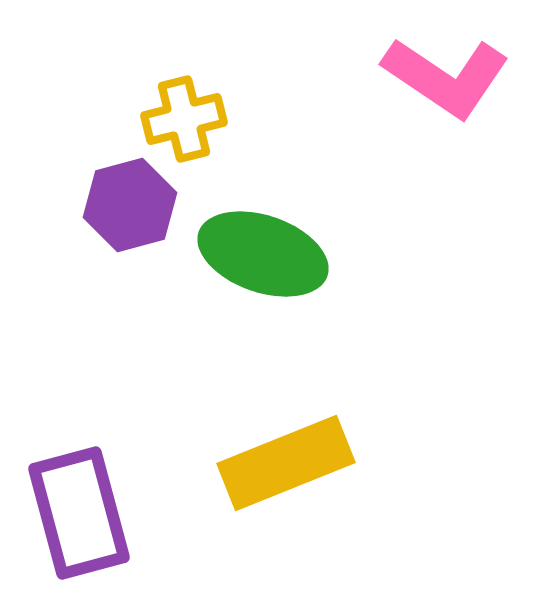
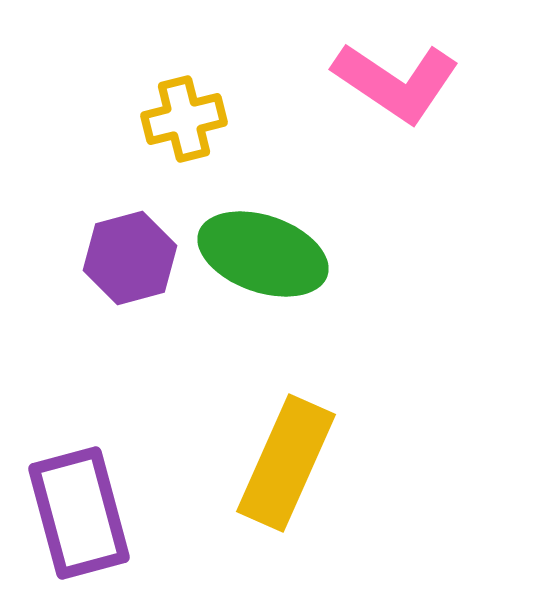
pink L-shape: moved 50 px left, 5 px down
purple hexagon: moved 53 px down
yellow rectangle: rotated 44 degrees counterclockwise
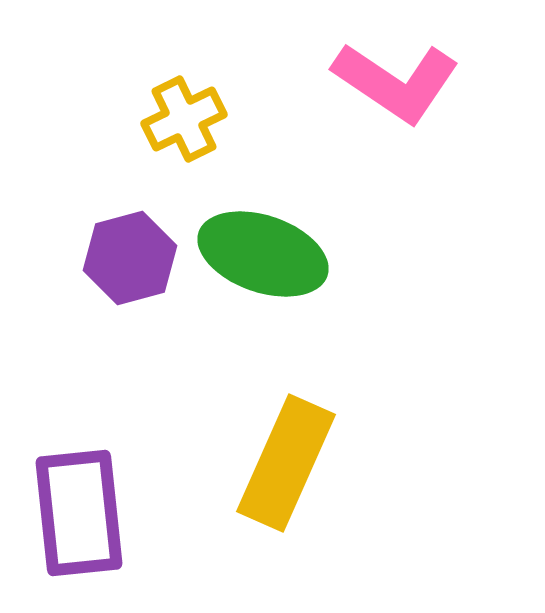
yellow cross: rotated 12 degrees counterclockwise
purple rectangle: rotated 9 degrees clockwise
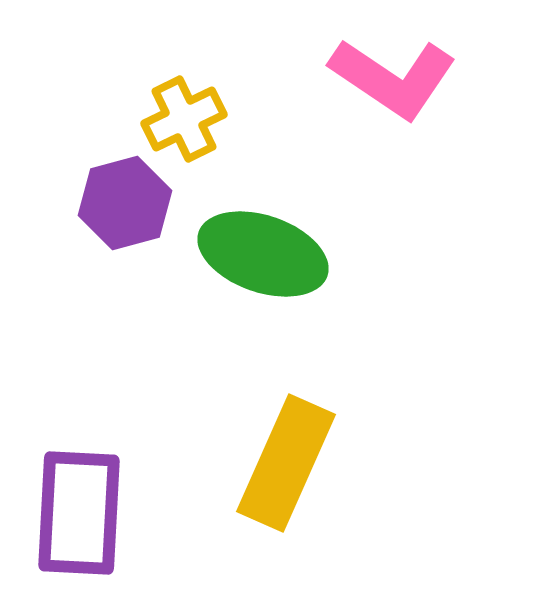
pink L-shape: moved 3 px left, 4 px up
purple hexagon: moved 5 px left, 55 px up
purple rectangle: rotated 9 degrees clockwise
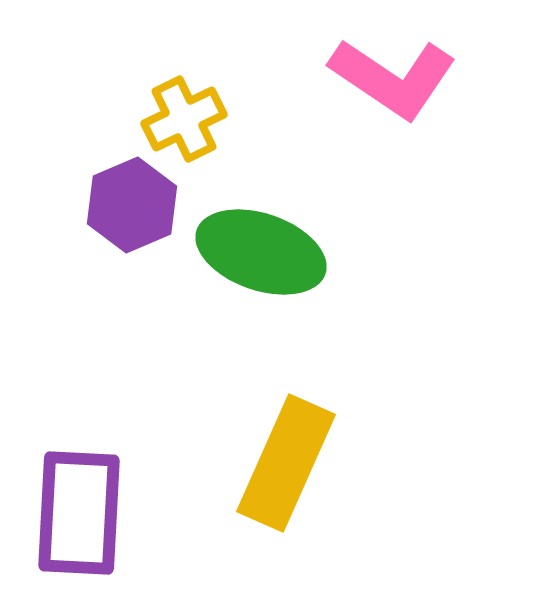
purple hexagon: moved 7 px right, 2 px down; rotated 8 degrees counterclockwise
green ellipse: moved 2 px left, 2 px up
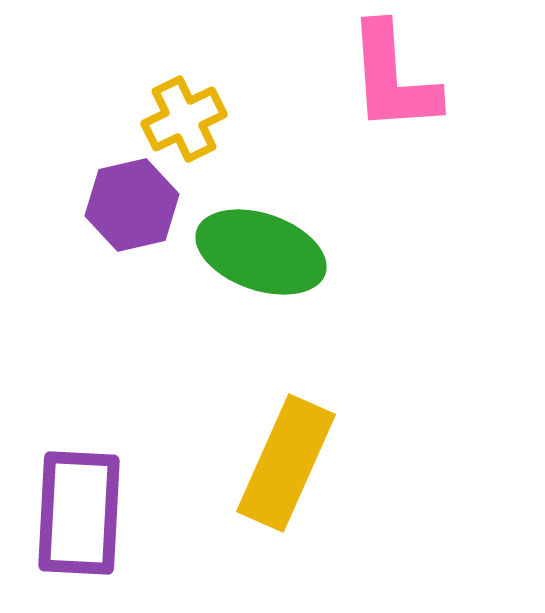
pink L-shape: rotated 52 degrees clockwise
purple hexagon: rotated 10 degrees clockwise
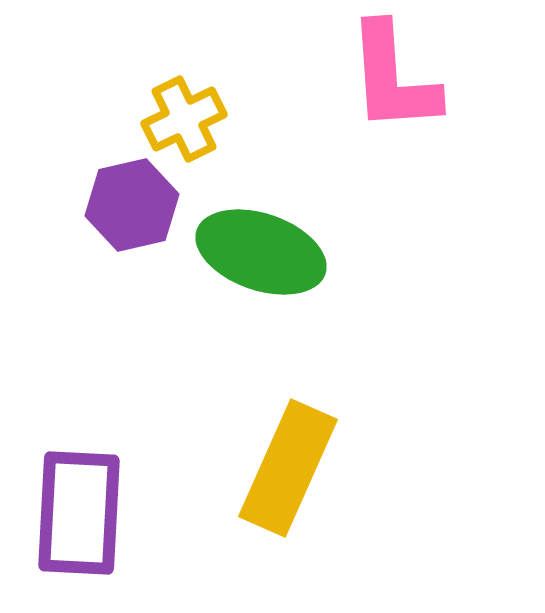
yellow rectangle: moved 2 px right, 5 px down
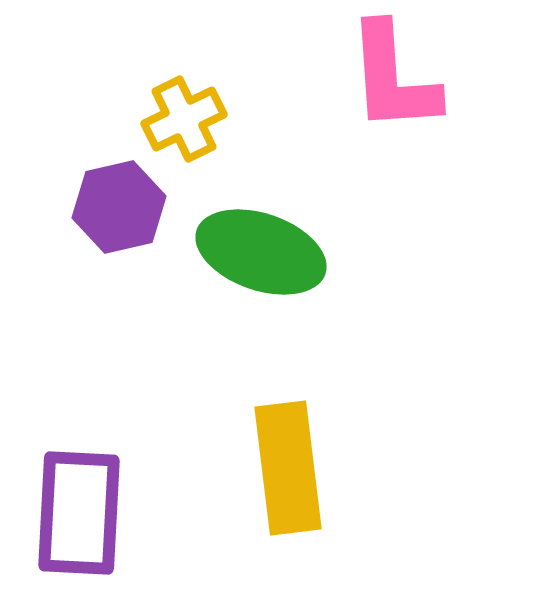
purple hexagon: moved 13 px left, 2 px down
yellow rectangle: rotated 31 degrees counterclockwise
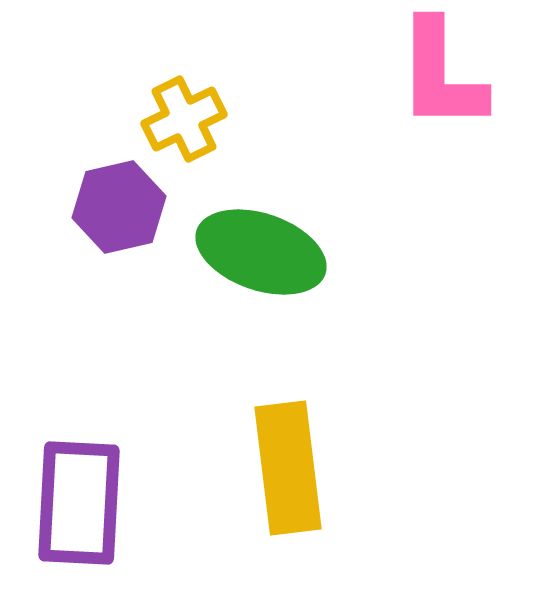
pink L-shape: moved 48 px right, 3 px up; rotated 4 degrees clockwise
purple rectangle: moved 10 px up
